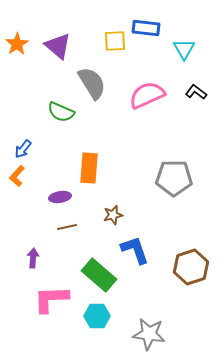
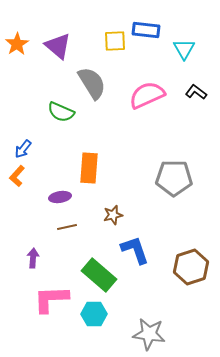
blue rectangle: moved 2 px down
cyan hexagon: moved 3 px left, 2 px up
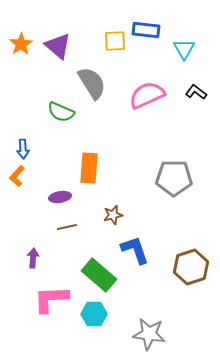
orange star: moved 4 px right
blue arrow: rotated 42 degrees counterclockwise
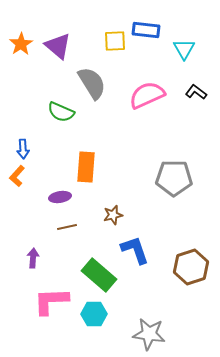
orange rectangle: moved 3 px left, 1 px up
pink L-shape: moved 2 px down
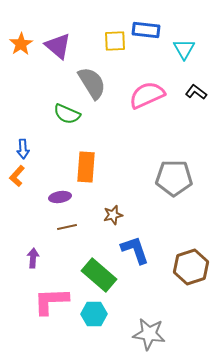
green semicircle: moved 6 px right, 2 px down
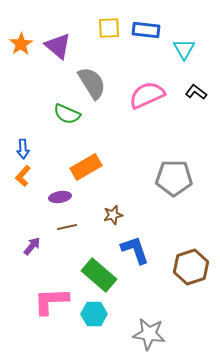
yellow square: moved 6 px left, 13 px up
orange rectangle: rotated 56 degrees clockwise
orange L-shape: moved 6 px right
purple arrow: moved 1 px left, 12 px up; rotated 36 degrees clockwise
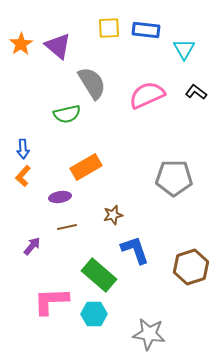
green semicircle: rotated 36 degrees counterclockwise
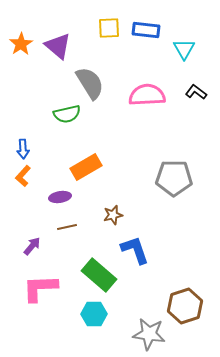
gray semicircle: moved 2 px left
pink semicircle: rotated 21 degrees clockwise
brown hexagon: moved 6 px left, 39 px down
pink L-shape: moved 11 px left, 13 px up
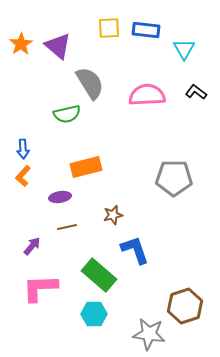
orange rectangle: rotated 16 degrees clockwise
